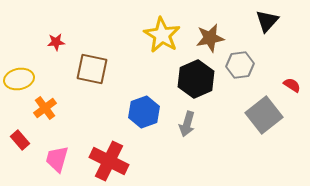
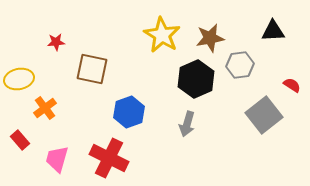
black triangle: moved 6 px right, 10 px down; rotated 45 degrees clockwise
blue hexagon: moved 15 px left
red cross: moved 3 px up
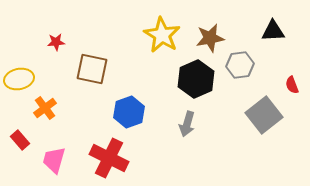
red semicircle: rotated 144 degrees counterclockwise
pink trapezoid: moved 3 px left, 1 px down
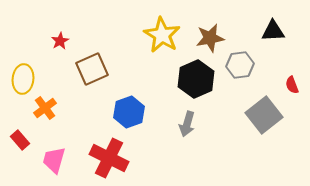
red star: moved 4 px right, 1 px up; rotated 24 degrees counterclockwise
brown square: rotated 36 degrees counterclockwise
yellow ellipse: moved 4 px right; rotated 72 degrees counterclockwise
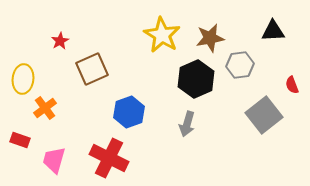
red rectangle: rotated 30 degrees counterclockwise
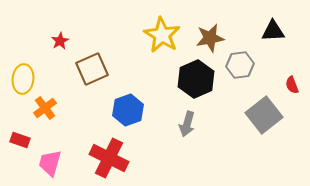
blue hexagon: moved 1 px left, 2 px up
pink trapezoid: moved 4 px left, 3 px down
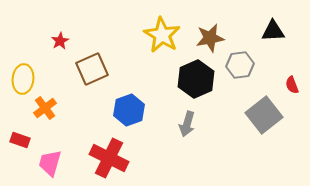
blue hexagon: moved 1 px right
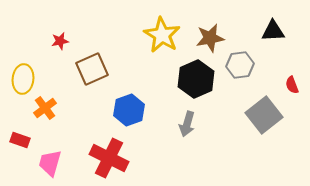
red star: rotated 18 degrees clockwise
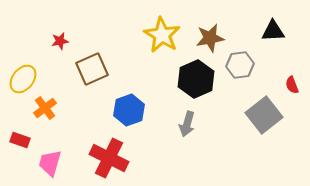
yellow ellipse: rotated 32 degrees clockwise
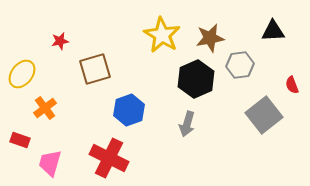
brown square: moved 3 px right; rotated 8 degrees clockwise
yellow ellipse: moved 1 px left, 5 px up
